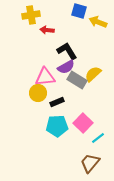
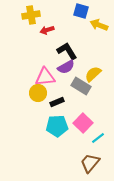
blue square: moved 2 px right
yellow arrow: moved 1 px right, 3 px down
red arrow: rotated 24 degrees counterclockwise
gray rectangle: moved 4 px right, 6 px down
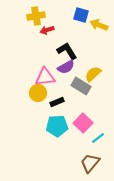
blue square: moved 4 px down
yellow cross: moved 5 px right, 1 px down
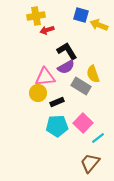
yellow semicircle: rotated 66 degrees counterclockwise
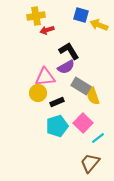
black L-shape: moved 2 px right
yellow semicircle: moved 22 px down
cyan pentagon: rotated 15 degrees counterclockwise
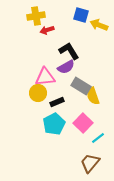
cyan pentagon: moved 3 px left, 2 px up; rotated 10 degrees counterclockwise
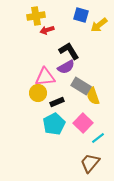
yellow arrow: rotated 60 degrees counterclockwise
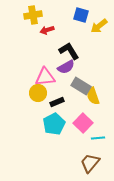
yellow cross: moved 3 px left, 1 px up
yellow arrow: moved 1 px down
cyan line: rotated 32 degrees clockwise
